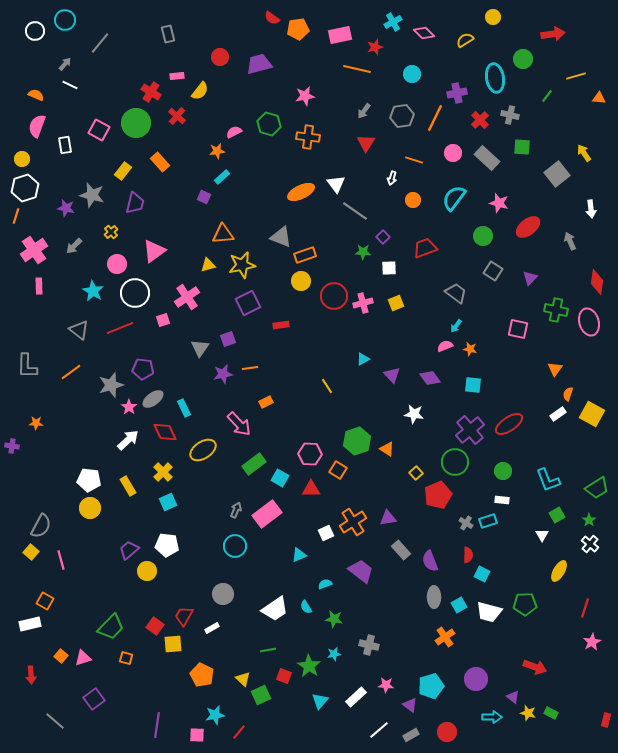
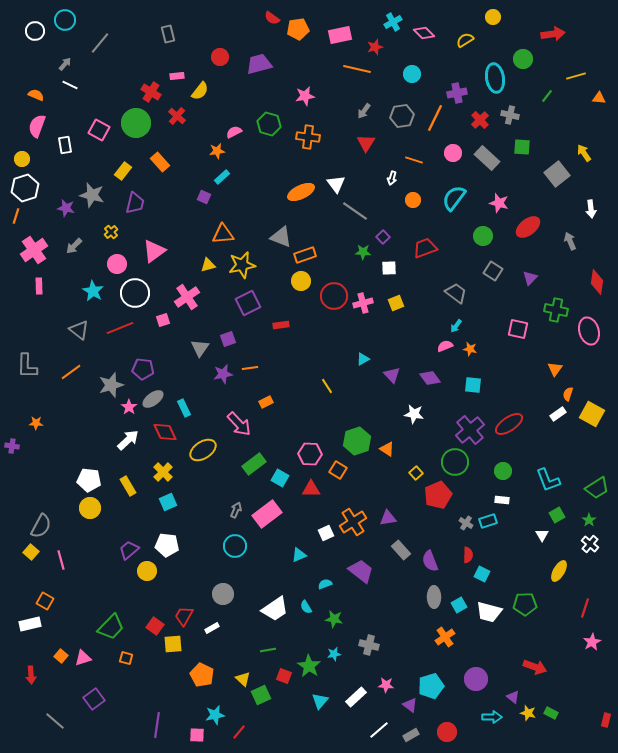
pink ellipse at (589, 322): moved 9 px down
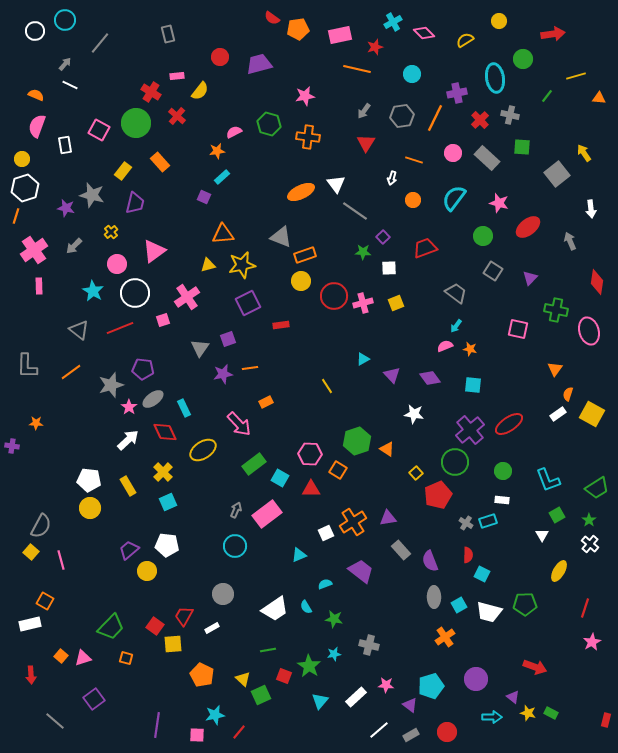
yellow circle at (493, 17): moved 6 px right, 4 px down
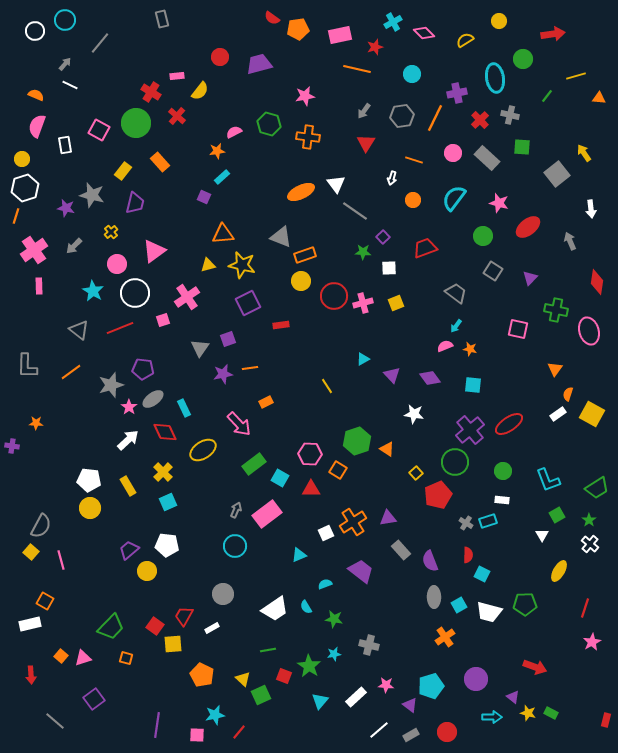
gray rectangle at (168, 34): moved 6 px left, 15 px up
yellow star at (242, 265): rotated 24 degrees clockwise
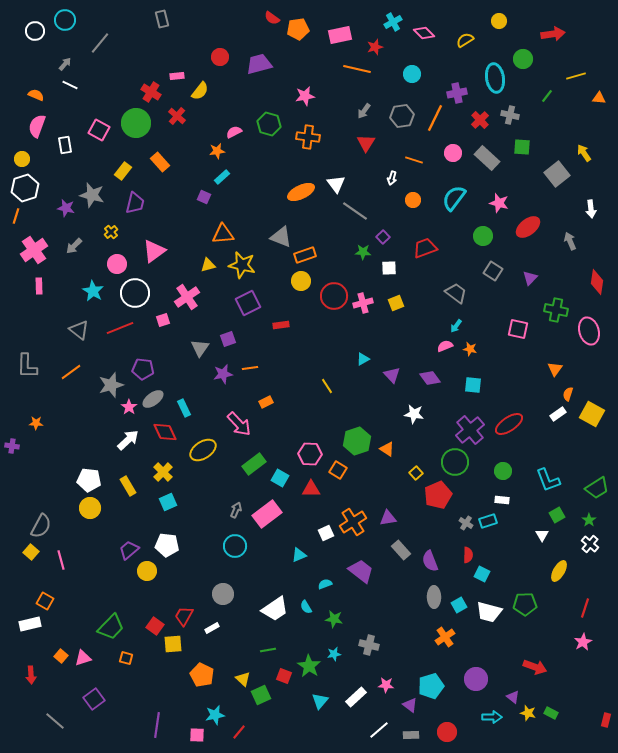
pink star at (592, 642): moved 9 px left
gray rectangle at (411, 735): rotated 28 degrees clockwise
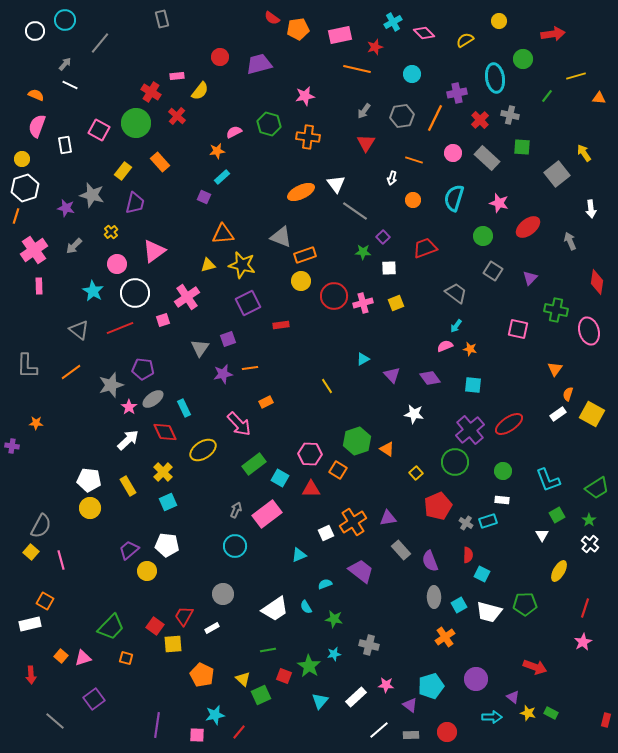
cyan semicircle at (454, 198): rotated 20 degrees counterclockwise
red pentagon at (438, 495): moved 11 px down
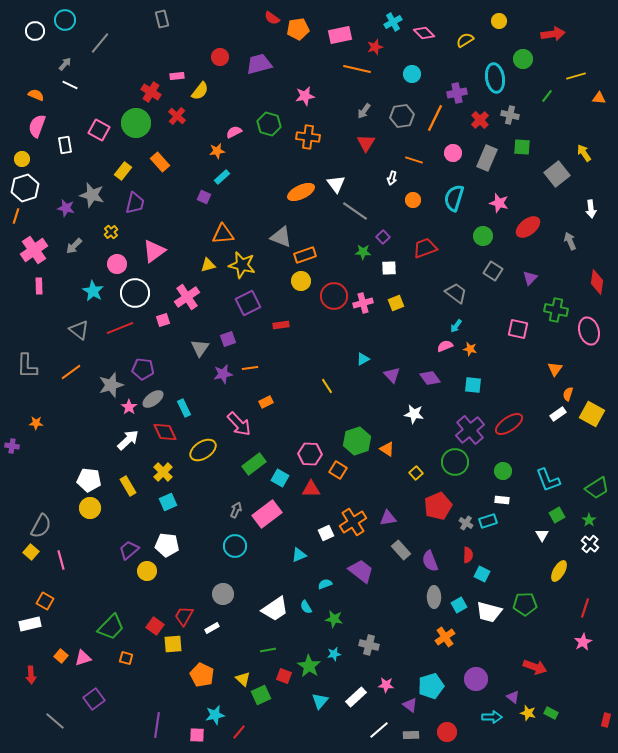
gray rectangle at (487, 158): rotated 70 degrees clockwise
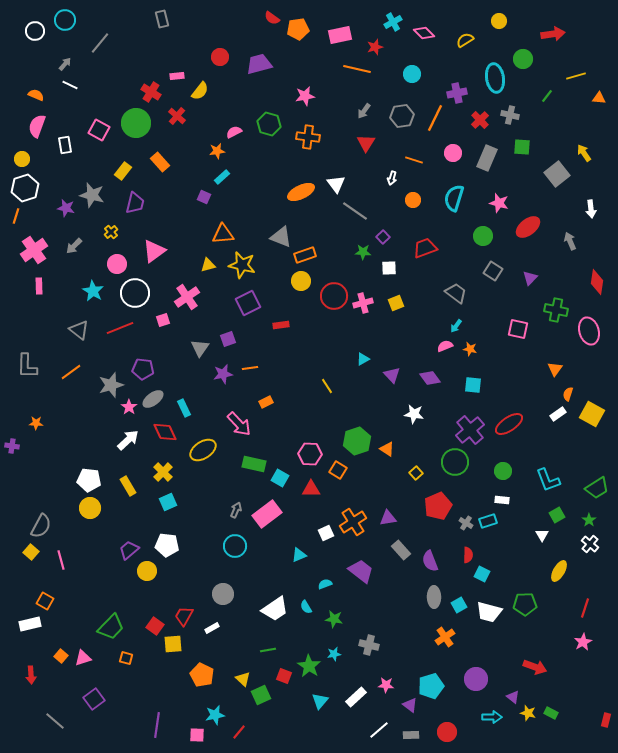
green rectangle at (254, 464): rotated 50 degrees clockwise
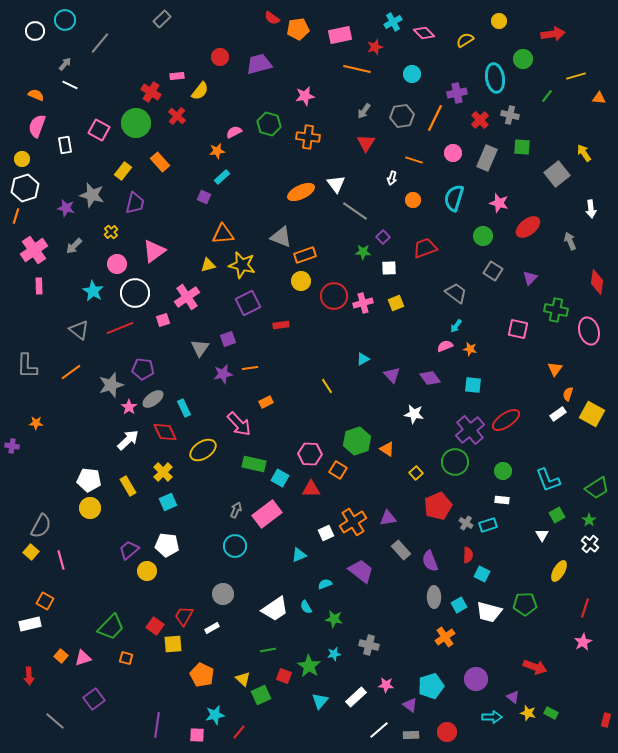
gray rectangle at (162, 19): rotated 60 degrees clockwise
red ellipse at (509, 424): moved 3 px left, 4 px up
cyan rectangle at (488, 521): moved 4 px down
red arrow at (31, 675): moved 2 px left, 1 px down
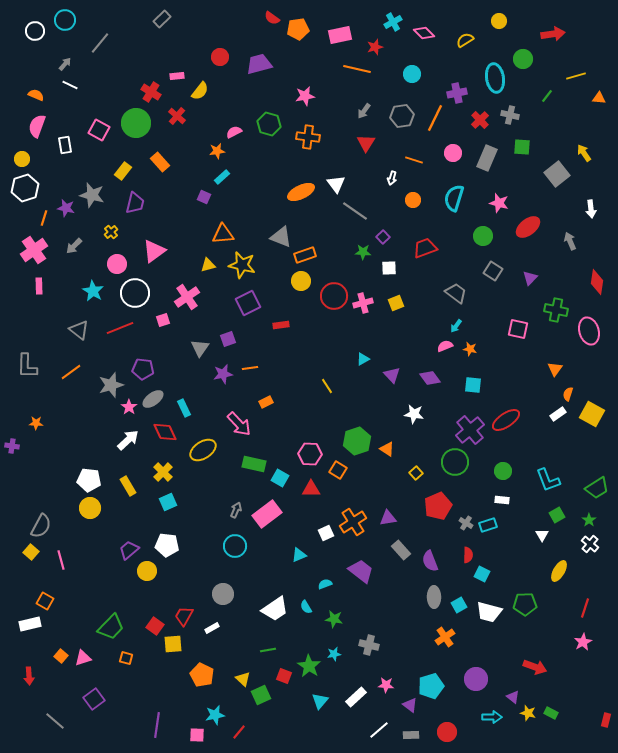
orange line at (16, 216): moved 28 px right, 2 px down
